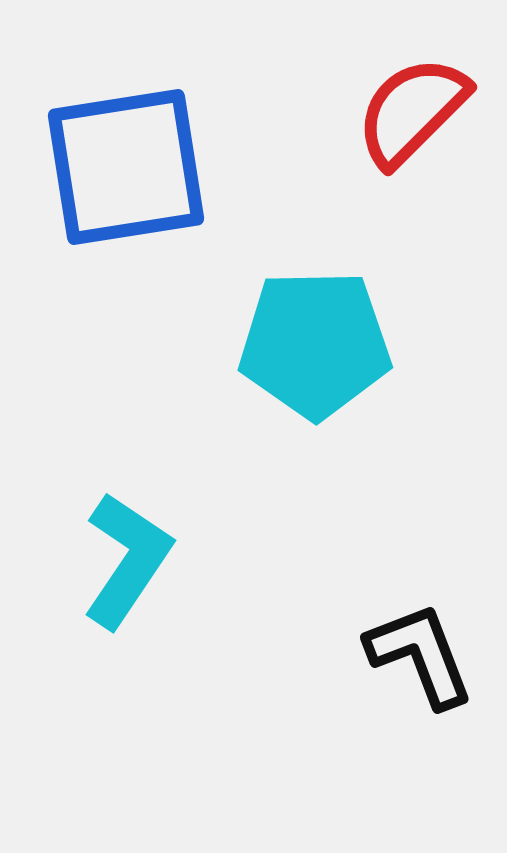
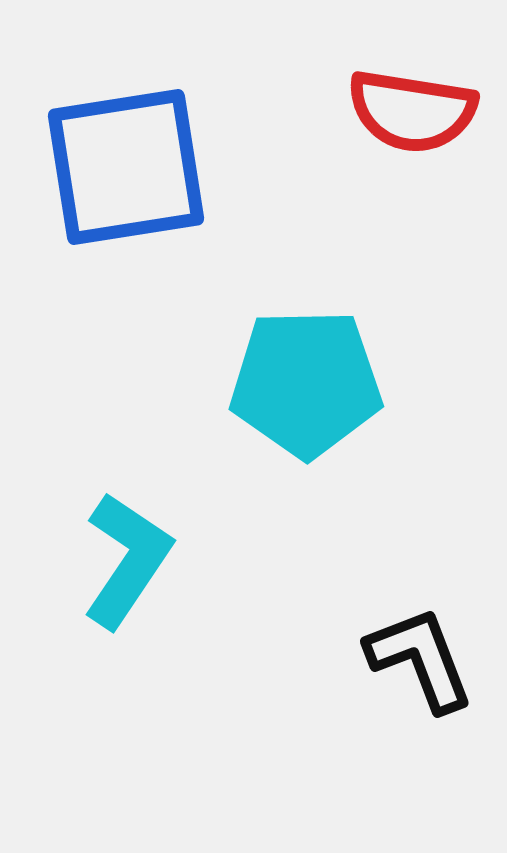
red semicircle: rotated 126 degrees counterclockwise
cyan pentagon: moved 9 px left, 39 px down
black L-shape: moved 4 px down
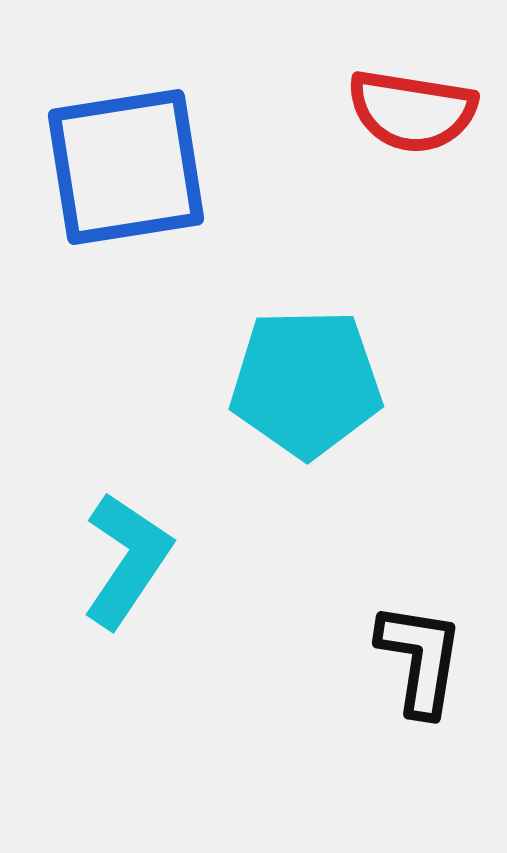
black L-shape: rotated 30 degrees clockwise
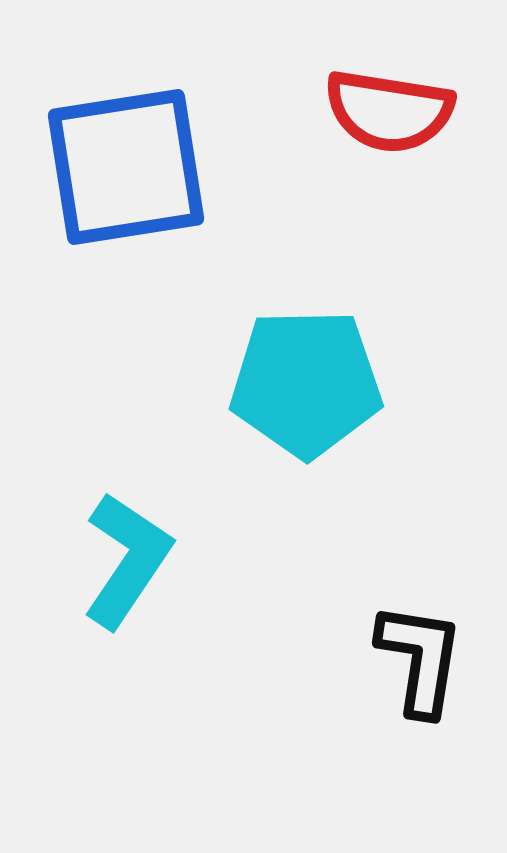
red semicircle: moved 23 px left
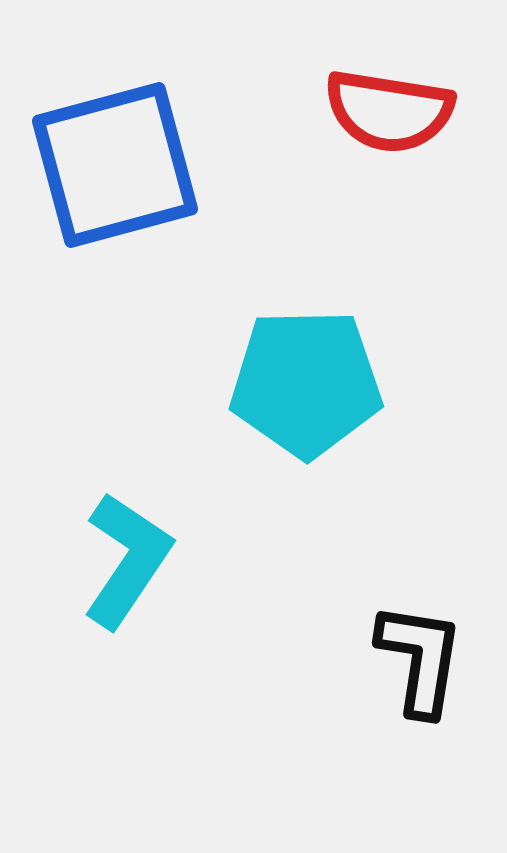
blue square: moved 11 px left, 2 px up; rotated 6 degrees counterclockwise
